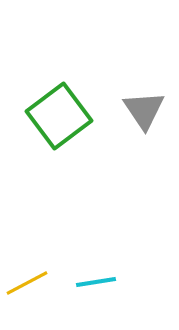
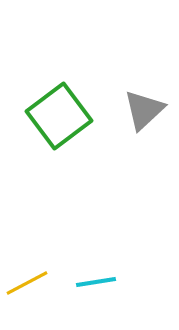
gray triangle: rotated 21 degrees clockwise
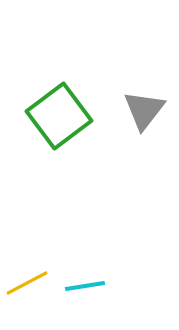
gray triangle: rotated 9 degrees counterclockwise
cyan line: moved 11 px left, 4 px down
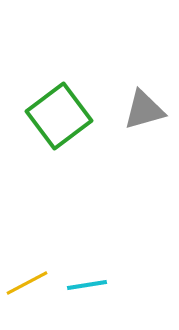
gray triangle: rotated 36 degrees clockwise
cyan line: moved 2 px right, 1 px up
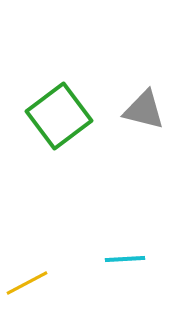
gray triangle: rotated 30 degrees clockwise
cyan line: moved 38 px right, 26 px up; rotated 6 degrees clockwise
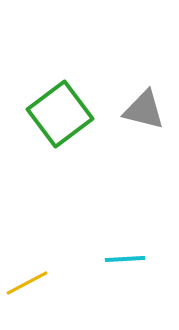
green square: moved 1 px right, 2 px up
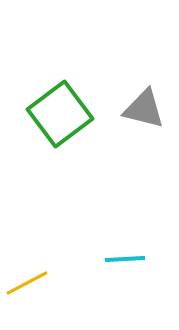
gray triangle: moved 1 px up
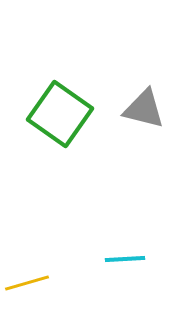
green square: rotated 18 degrees counterclockwise
yellow line: rotated 12 degrees clockwise
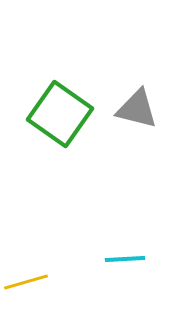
gray triangle: moved 7 px left
yellow line: moved 1 px left, 1 px up
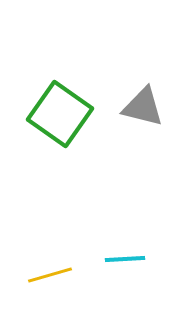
gray triangle: moved 6 px right, 2 px up
yellow line: moved 24 px right, 7 px up
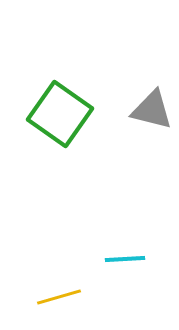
gray triangle: moved 9 px right, 3 px down
yellow line: moved 9 px right, 22 px down
